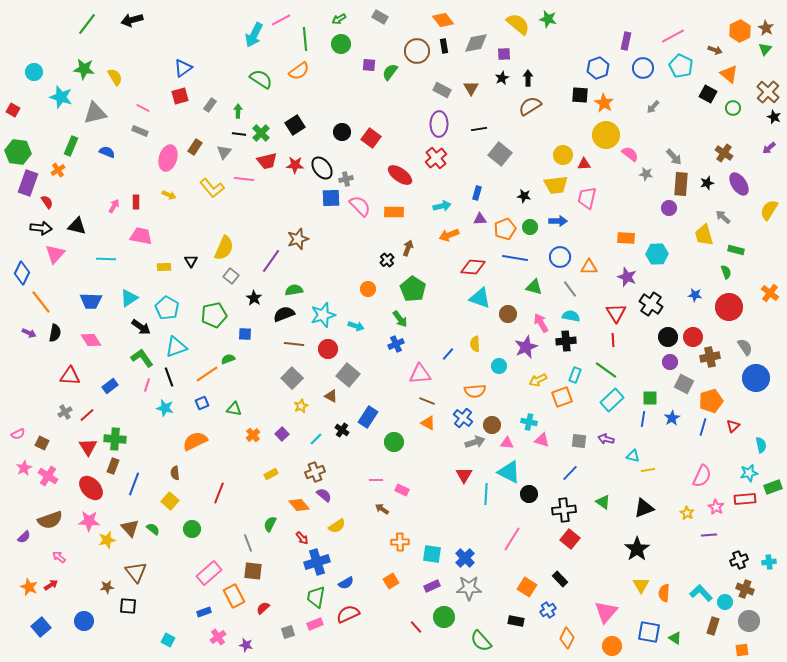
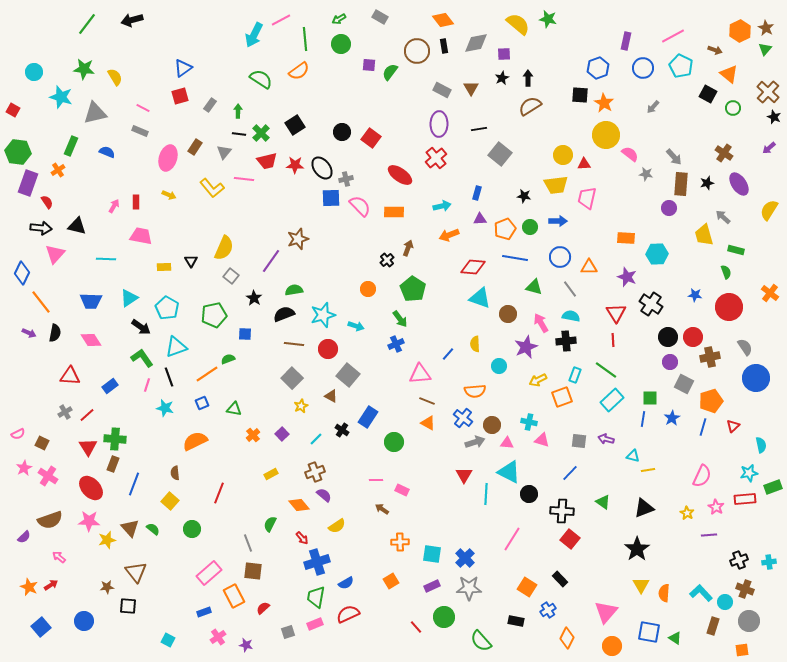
brown rectangle at (113, 466): moved 2 px up
black cross at (564, 510): moved 2 px left, 1 px down; rotated 10 degrees clockwise
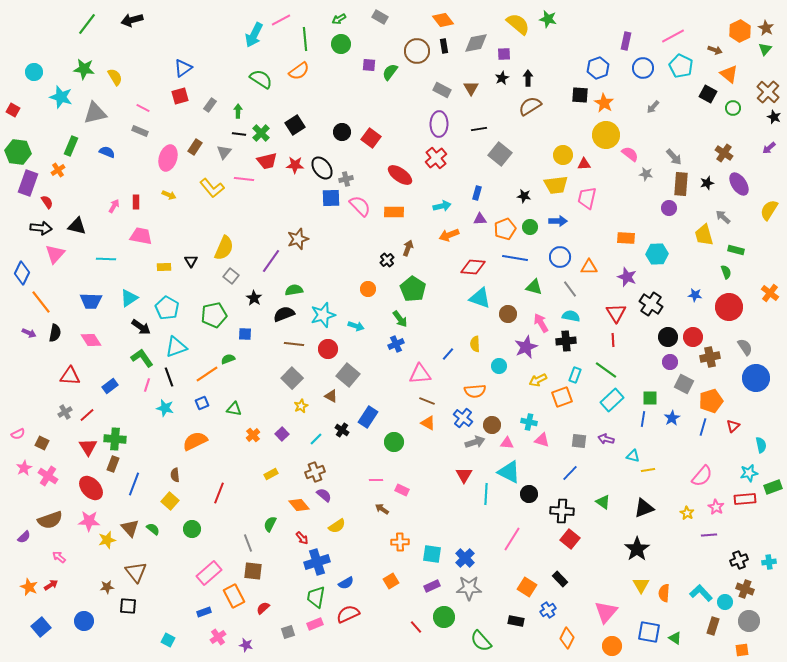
brown semicircle at (175, 473): moved 2 px down
pink semicircle at (702, 476): rotated 15 degrees clockwise
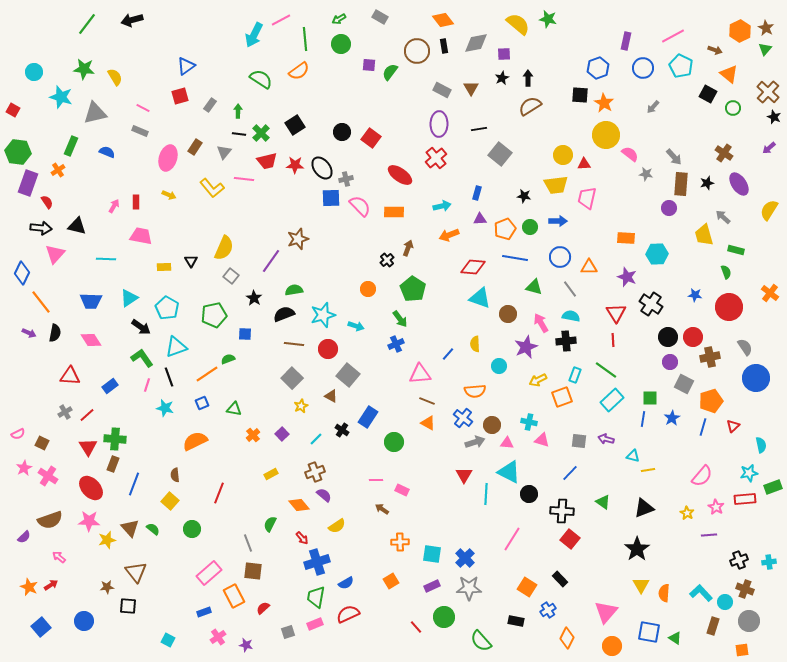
blue triangle at (183, 68): moved 3 px right, 2 px up
